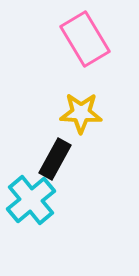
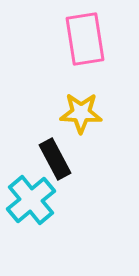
pink rectangle: rotated 22 degrees clockwise
black rectangle: rotated 57 degrees counterclockwise
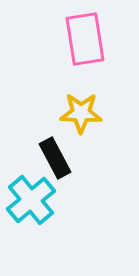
black rectangle: moved 1 px up
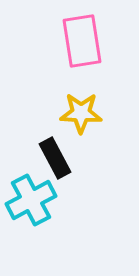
pink rectangle: moved 3 px left, 2 px down
cyan cross: rotated 12 degrees clockwise
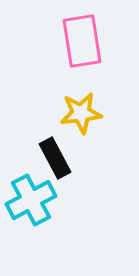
yellow star: rotated 9 degrees counterclockwise
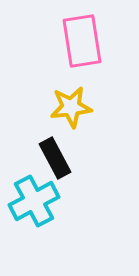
yellow star: moved 10 px left, 6 px up
cyan cross: moved 3 px right, 1 px down
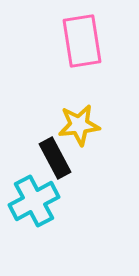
yellow star: moved 8 px right, 18 px down
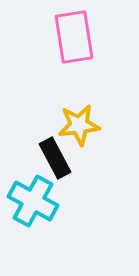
pink rectangle: moved 8 px left, 4 px up
cyan cross: moved 1 px left; rotated 33 degrees counterclockwise
